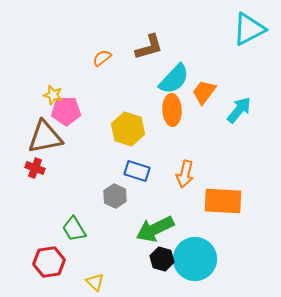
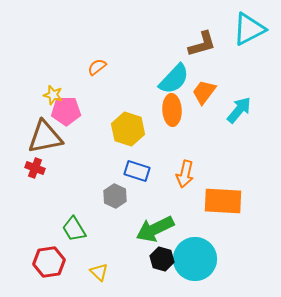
brown L-shape: moved 53 px right, 3 px up
orange semicircle: moved 5 px left, 9 px down
yellow triangle: moved 4 px right, 10 px up
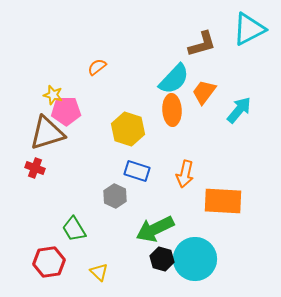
brown triangle: moved 2 px right, 4 px up; rotated 6 degrees counterclockwise
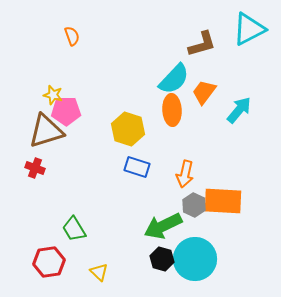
orange semicircle: moved 25 px left, 31 px up; rotated 108 degrees clockwise
brown triangle: moved 1 px left, 2 px up
blue rectangle: moved 4 px up
gray hexagon: moved 79 px right, 9 px down
green arrow: moved 8 px right, 3 px up
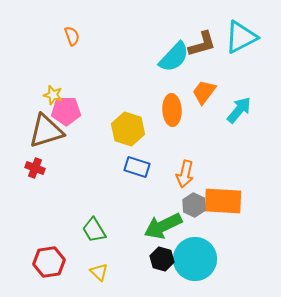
cyan triangle: moved 8 px left, 8 px down
cyan semicircle: moved 22 px up
green trapezoid: moved 20 px right, 1 px down
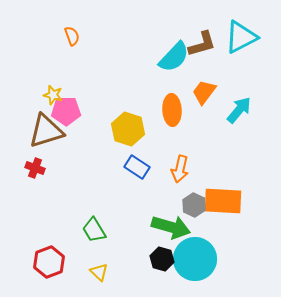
blue rectangle: rotated 15 degrees clockwise
orange arrow: moved 5 px left, 5 px up
green arrow: moved 8 px right, 1 px down; rotated 138 degrees counterclockwise
red hexagon: rotated 12 degrees counterclockwise
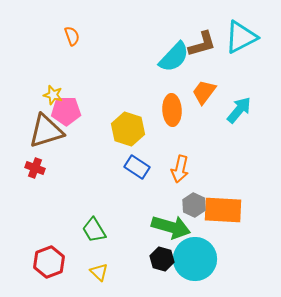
orange rectangle: moved 9 px down
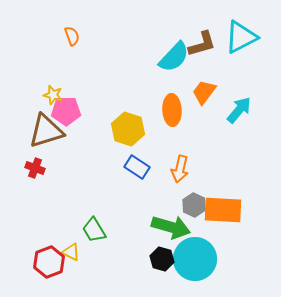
yellow triangle: moved 28 px left, 20 px up; rotated 18 degrees counterclockwise
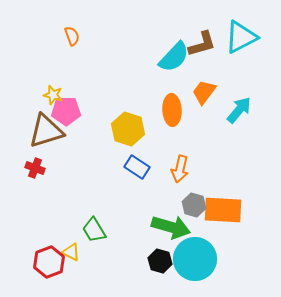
gray hexagon: rotated 10 degrees counterclockwise
black hexagon: moved 2 px left, 2 px down
